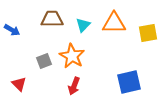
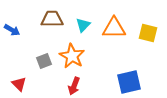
orange triangle: moved 5 px down
yellow square: rotated 24 degrees clockwise
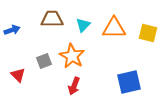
blue arrow: rotated 49 degrees counterclockwise
red triangle: moved 1 px left, 9 px up
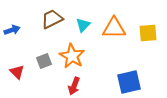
brown trapezoid: rotated 25 degrees counterclockwise
yellow square: rotated 18 degrees counterclockwise
red triangle: moved 1 px left, 3 px up
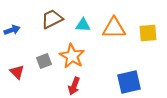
cyan triangle: rotated 49 degrees clockwise
